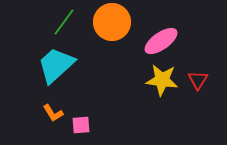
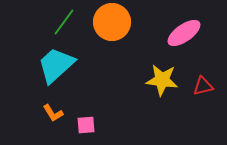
pink ellipse: moved 23 px right, 8 px up
red triangle: moved 5 px right, 6 px down; rotated 45 degrees clockwise
pink square: moved 5 px right
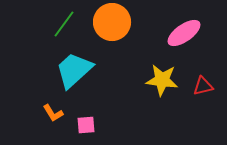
green line: moved 2 px down
cyan trapezoid: moved 18 px right, 5 px down
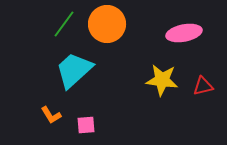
orange circle: moved 5 px left, 2 px down
pink ellipse: rotated 24 degrees clockwise
orange L-shape: moved 2 px left, 2 px down
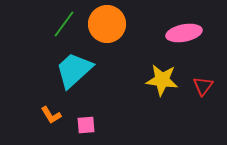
red triangle: rotated 40 degrees counterclockwise
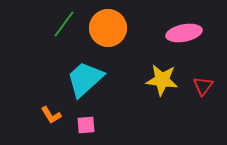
orange circle: moved 1 px right, 4 px down
cyan trapezoid: moved 11 px right, 9 px down
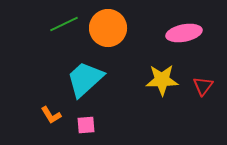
green line: rotated 28 degrees clockwise
yellow star: rotated 8 degrees counterclockwise
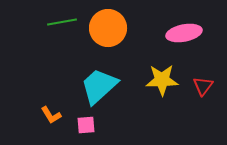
green line: moved 2 px left, 2 px up; rotated 16 degrees clockwise
cyan trapezoid: moved 14 px right, 7 px down
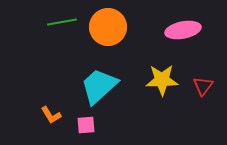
orange circle: moved 1 px up
pink ellipse: moved 1 px left, 3 px up
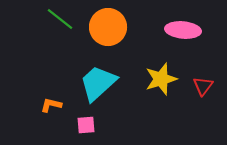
green line: moved 2 px left, 3 px up; rotated 48 degrees clockwise
pink ellipse: rotated 16 degrees clockwise
yellow star: moved 1 px left, 1 px up; rotated 16 degrees counterclockwise
cyan trapezoid: moved 1 px left, 3 px up
orange L-shape: moved 10 px up; rotated 135 degrees clockwise
